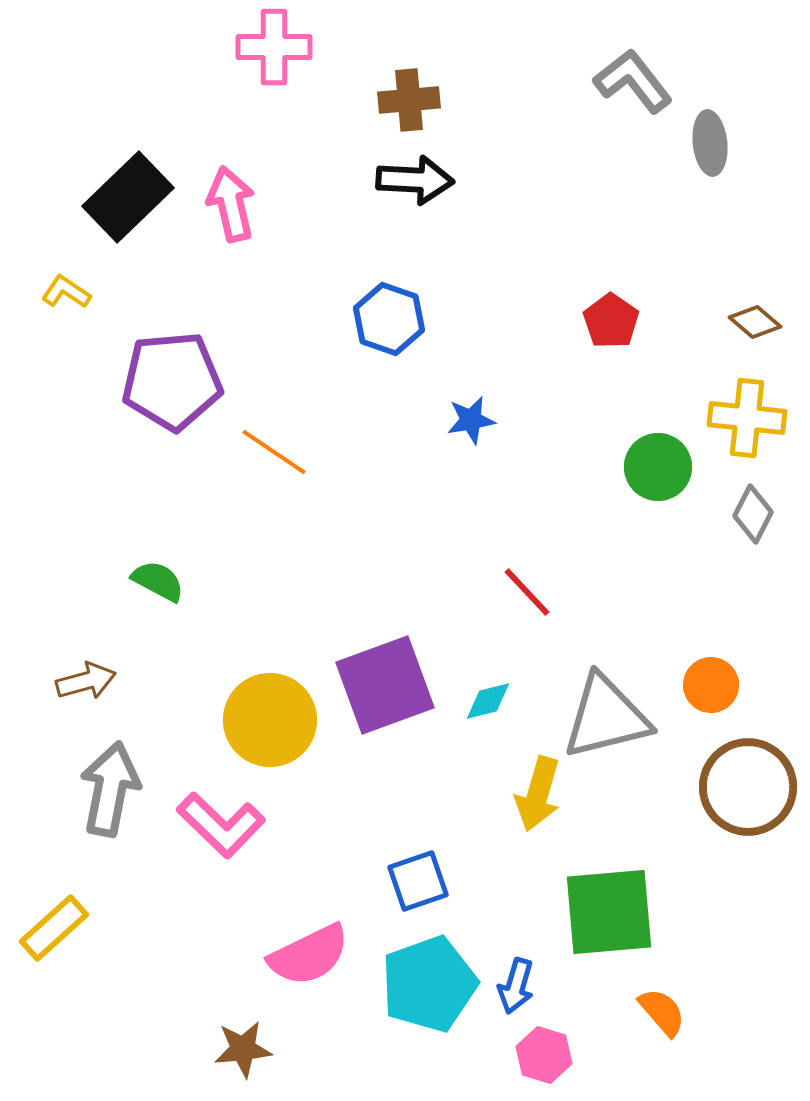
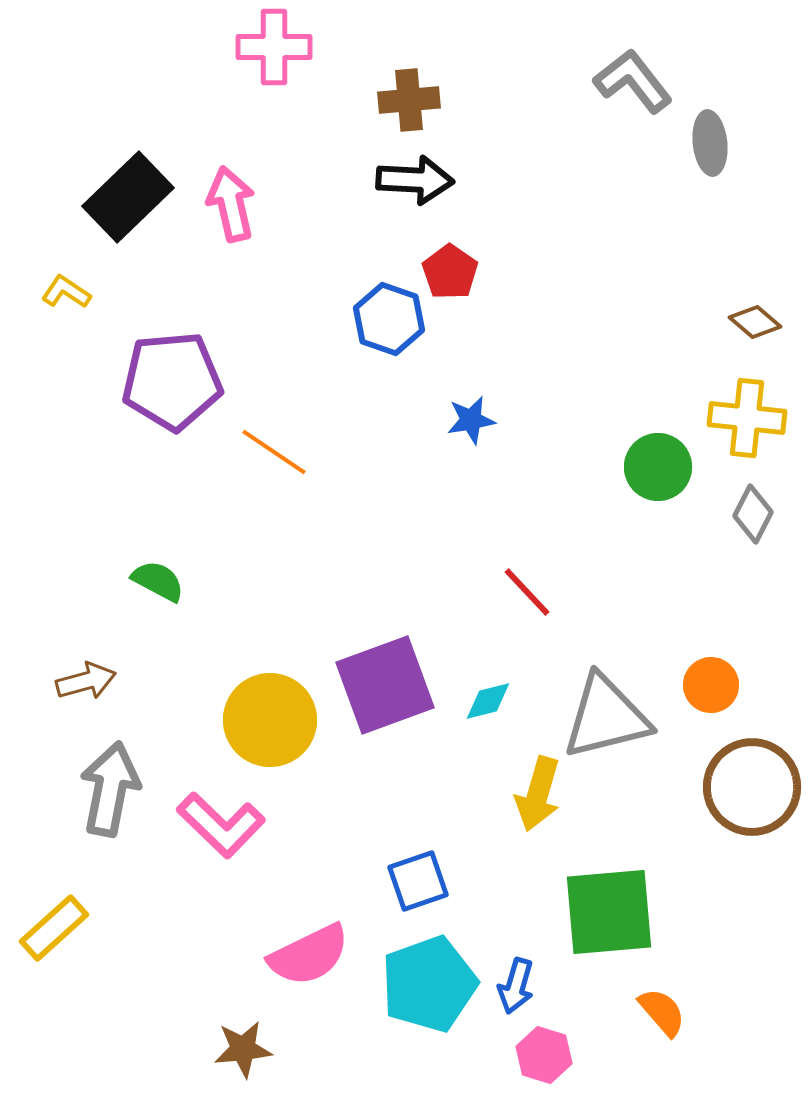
red pentagon: moved 161 px left, 49 px up
brown circle: moved 4 px right
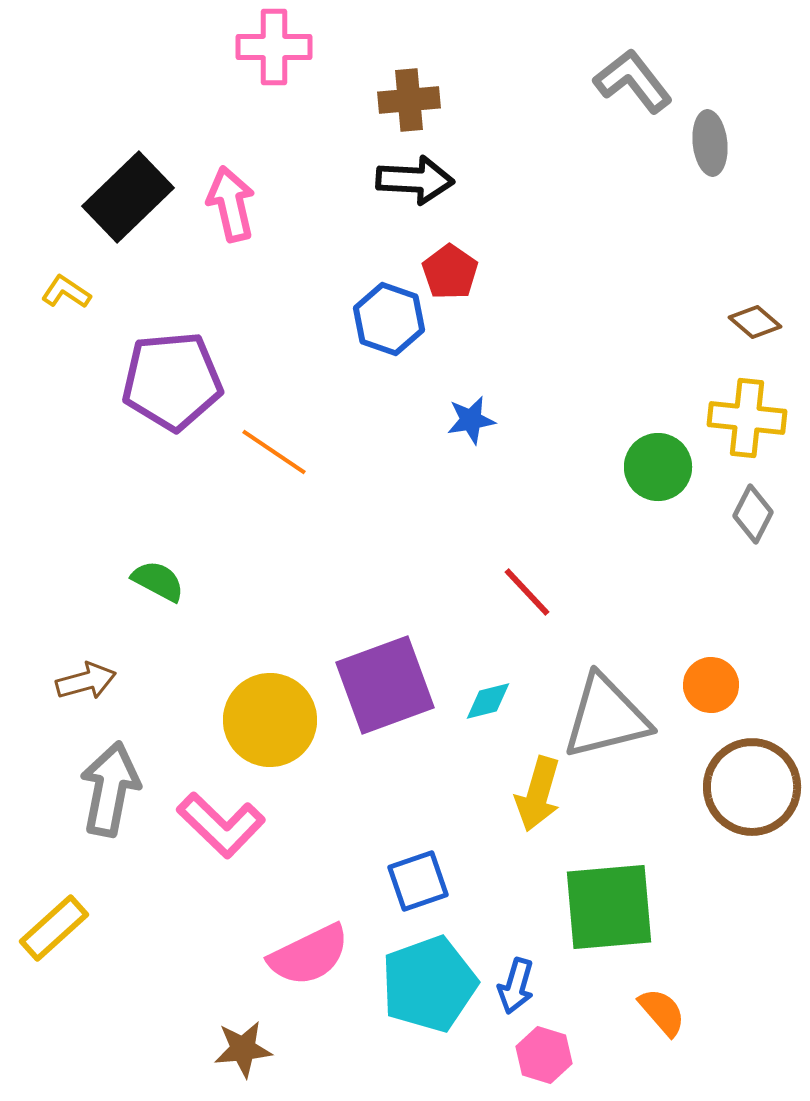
green square: moved 5 px up
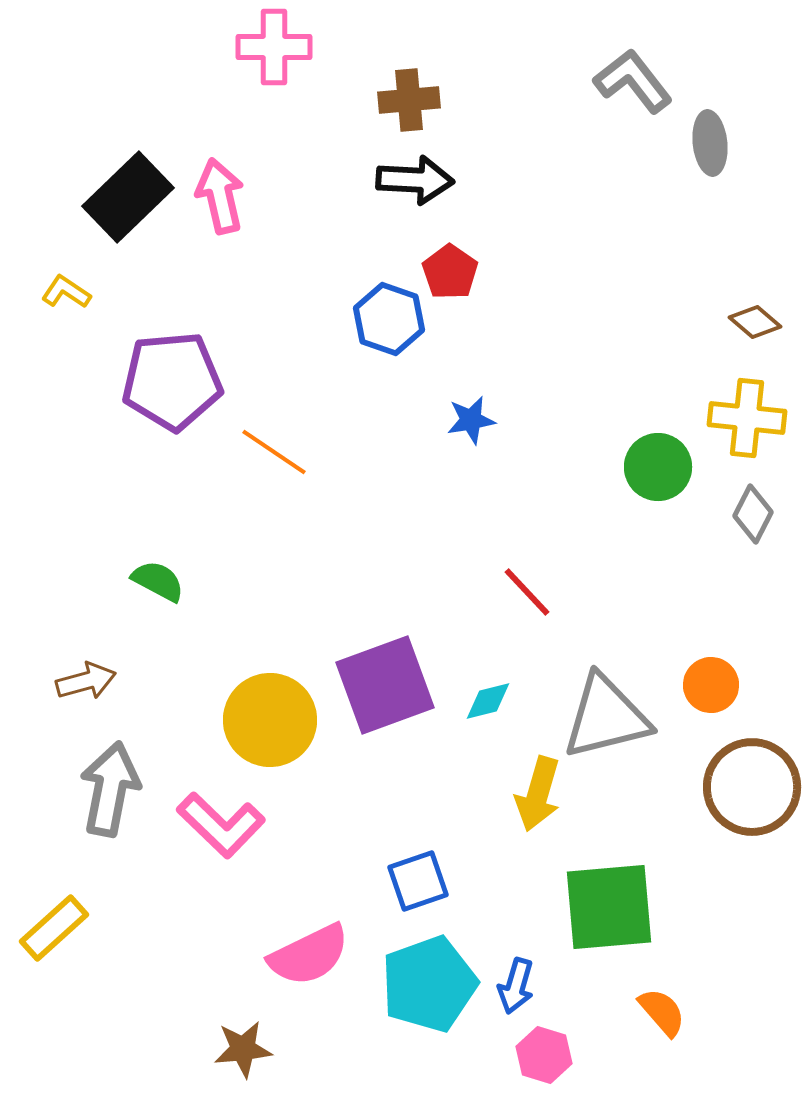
pink arrow: moved 11 px left, 8 px up
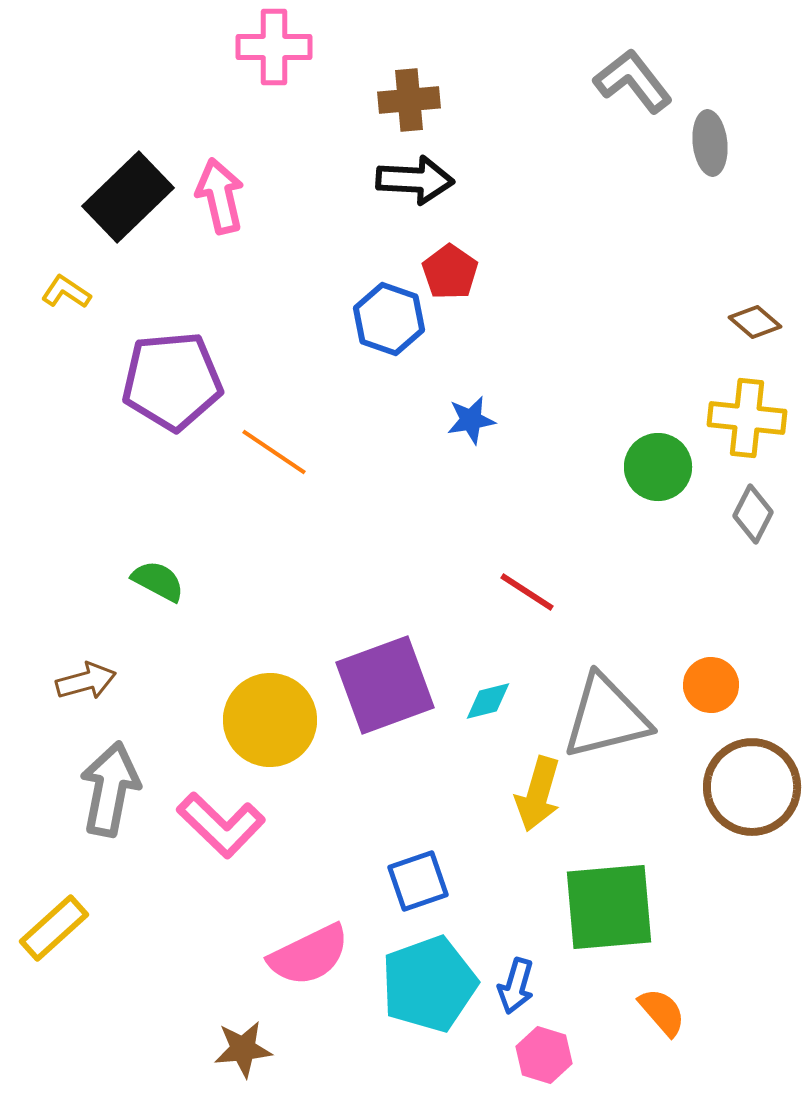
red line: rotated 14 degrees counterclockwise
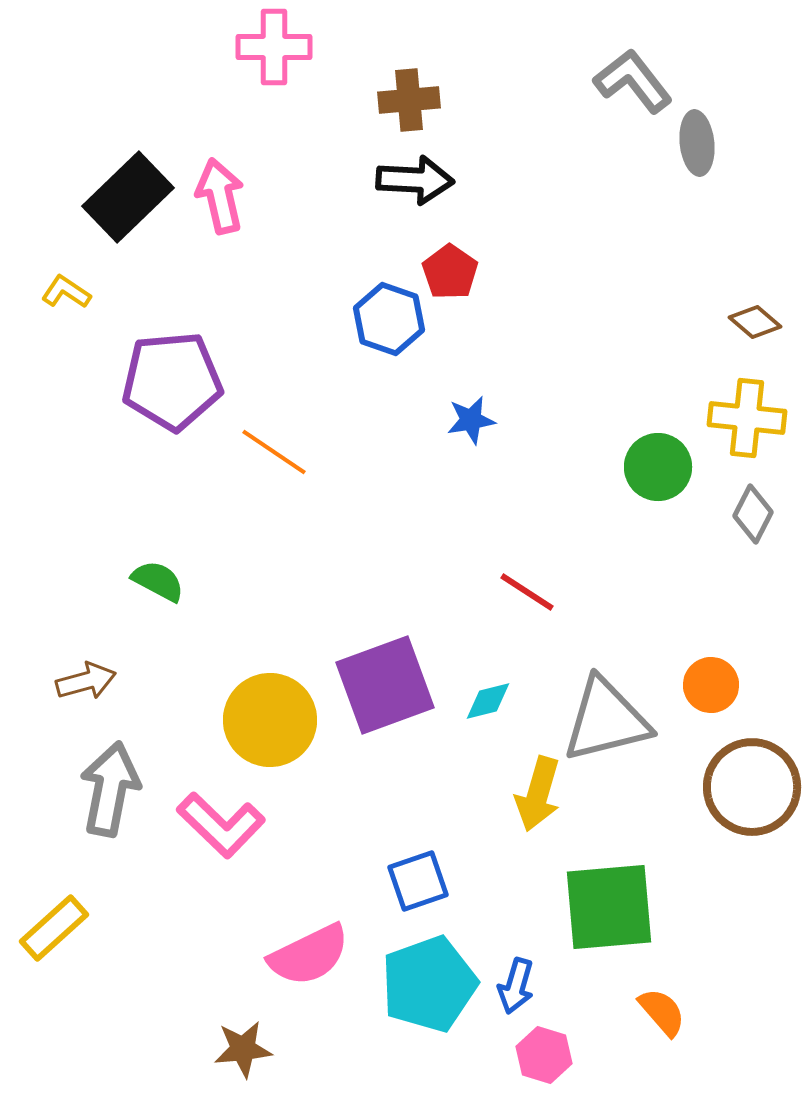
gray ellipse: moved 13 px left
gray triangle: moved 3 px down
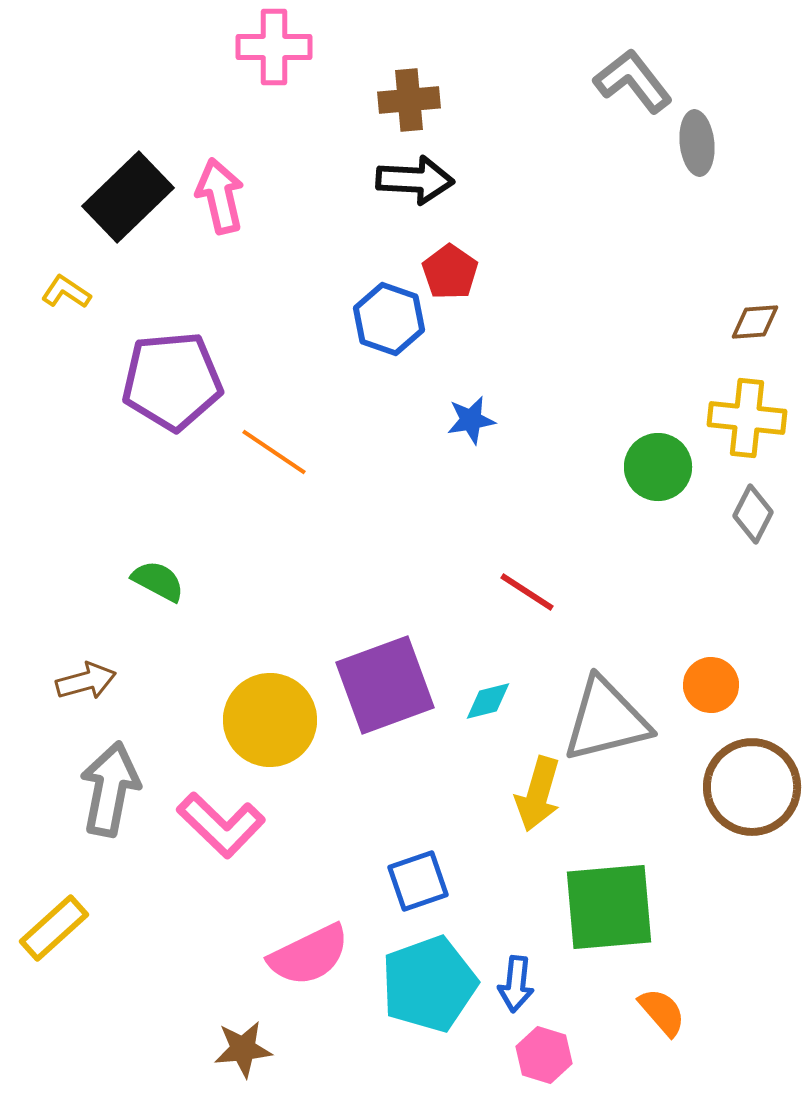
brown diamond: rotated 45 degrees counterclockwise
blue arrow: moved 2 px up; rotated 10 degrees counterclockwise
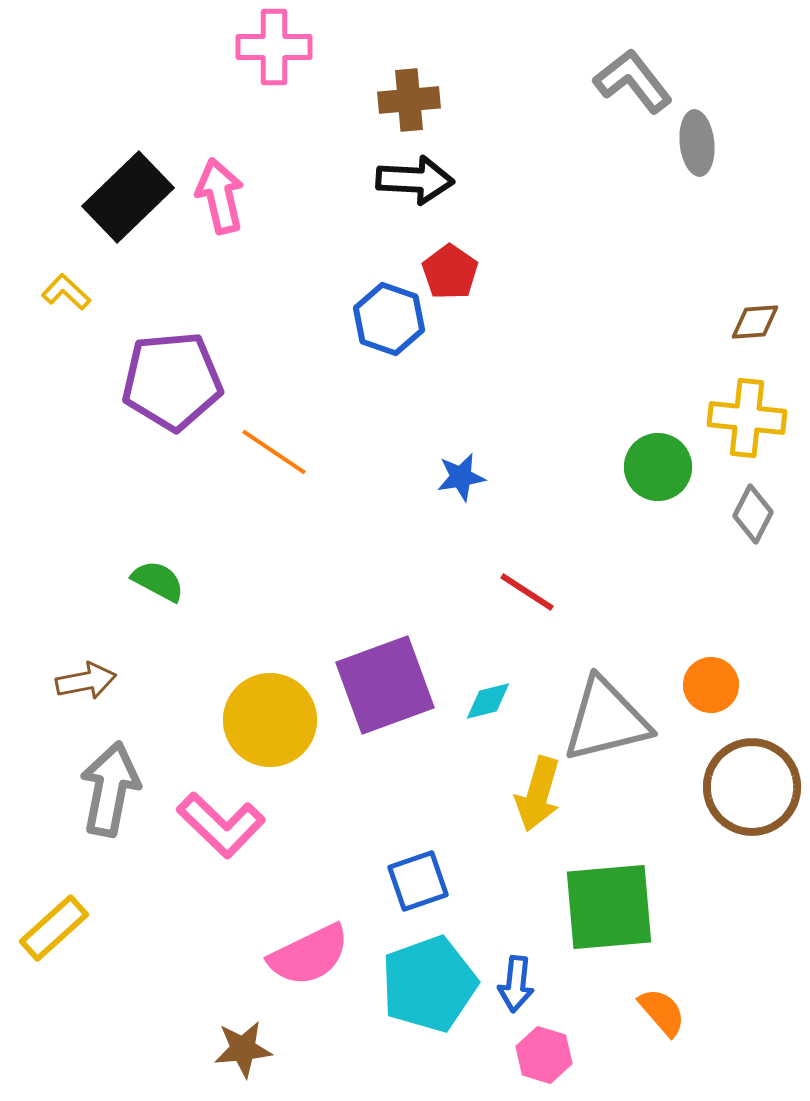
yellow L-shape: rotated 9 degrees clockwise
blue star: moved 10 px left, 57 px down
brown arrow: rotated 4 degrees clockwise
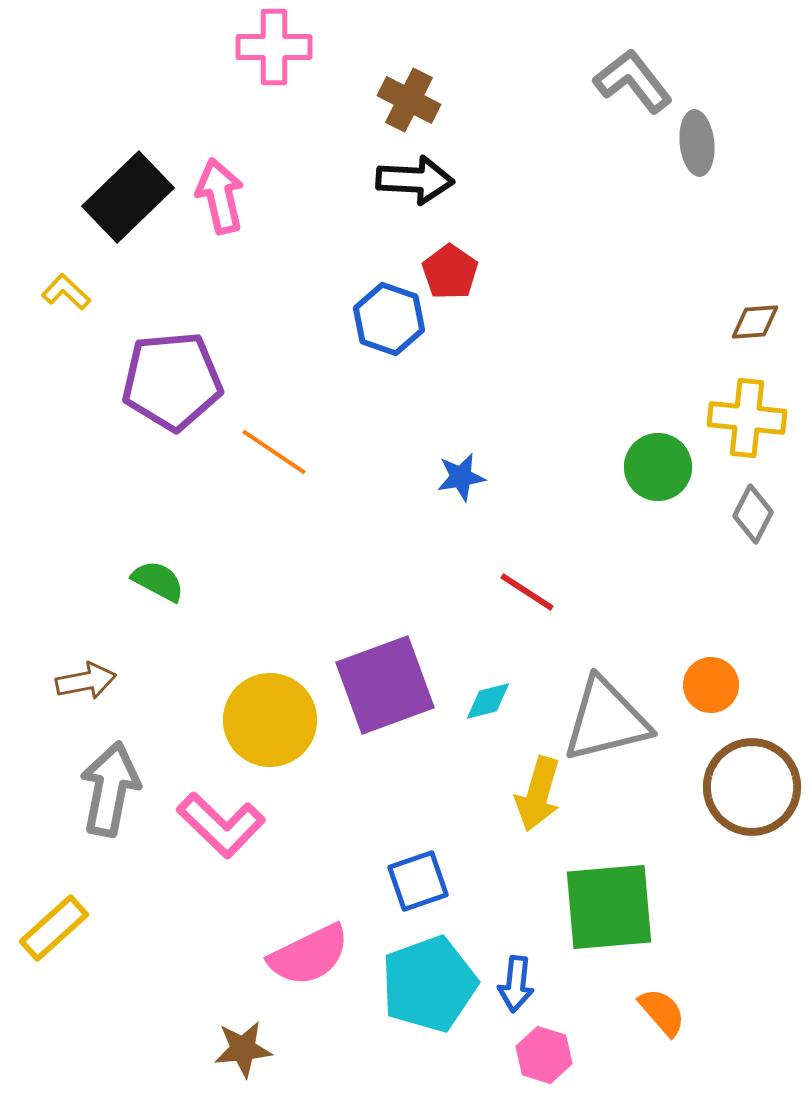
brown cross: rotated 32 degrees clockwise
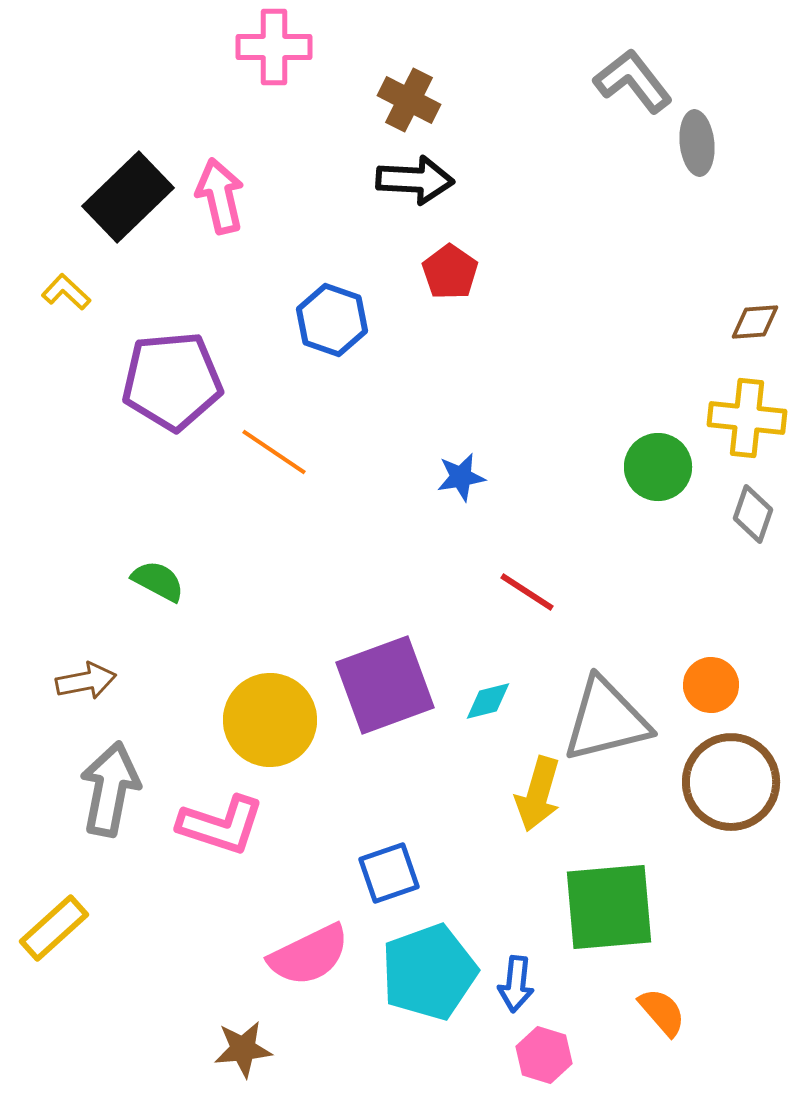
blue hexagon: moved 57 px left, 1 px down
gray diamond: rotated 8 degrees counterclockwise
brown circle: moved 21 px left, 5 px up
pink L-shape: rotated 26 degrees counterclockwise
blue square: moved 29 px left, 8 px up
cyan pentagon: moved 12 px up
